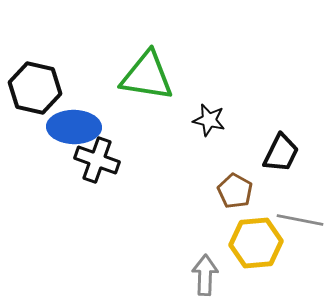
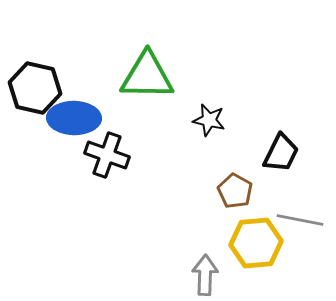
green triangle: rotated 8 degrees counterclockwise
blue ellipse: moved 9 px up
black cross: moved 10 px right, 5 px up
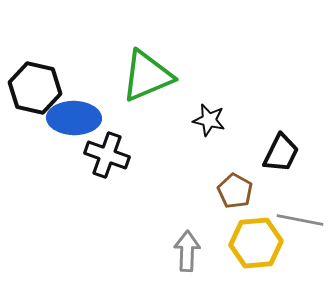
green triangle: rotated 24 degrees counterclockwise
gray arrow: moved 18 px left, 24 px up
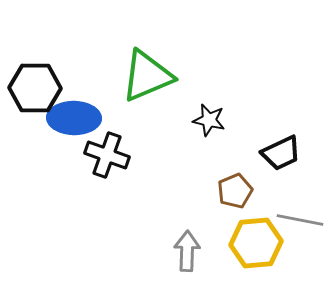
black hexagon: rotated 12 degrees counterclockwise
black trapezoid: rotated 39 degrees clockwise
brown pentagon: rotated 20 degrees clockwise
